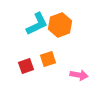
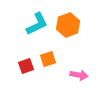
orange hexagon: moved 8 px right
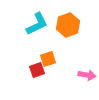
red square: moved 11 px right, 4 px down
pink arrow: moved 8 px right
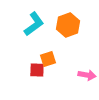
cyan L-shape: moved 3 px left; rotated 10 degrees counterclockwise
red square: rotated 21 degrees clockwise
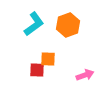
orange square: rotated 21 degrees clockwise
pink arrow: moved 2 px left; rotated 30 degrees counterclockwise
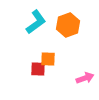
cyan L-shape: moved 2 px right, 2 px up
red square: moved 1 px right, 1 px up
pink arrow: moved 3 px down
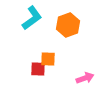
cyan L-shape: moved 4 px left, 4 px up
